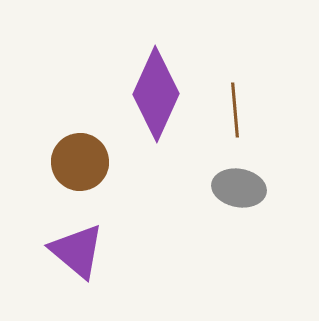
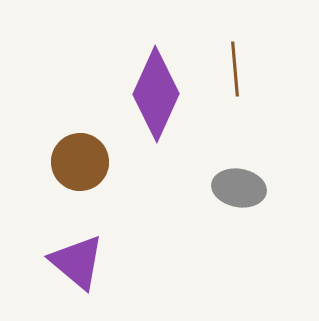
brown line: moved 41 px up
purple triangle: moved 11 px down
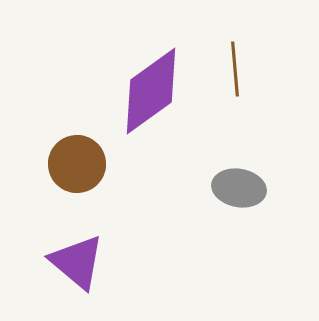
purple diamond: moved 5 px left, 3 px up; rotated 30 degrees clockwise
brown circle: moved 3 px left, 2 px down
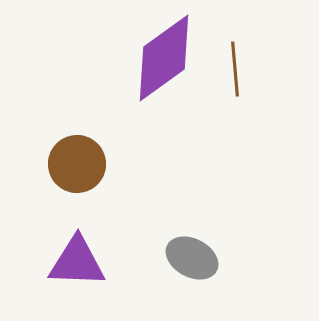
purple diamond: moved 13 px right, 33 px up
gray ellipse: moved 47 px left, 70 px down; rotated 18 degrees clockwise
purple triangle: rotated 38 degrees counterclockwise
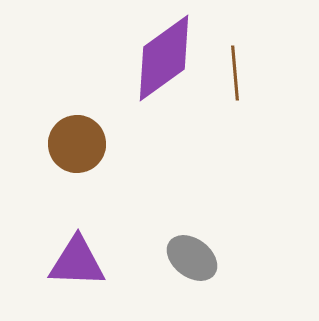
brown line: moved 4 px down
brown circle: moved 20 px up
gray ellipse: rotated 9 degrees clockwise
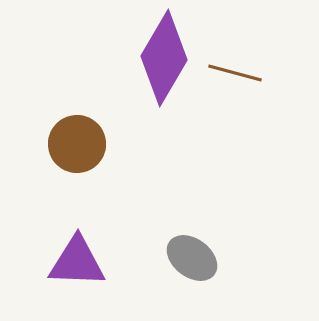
purple diamond: rotated 24 degrees counterclockwise
brown line: rotated 70 degrees counterclockwise
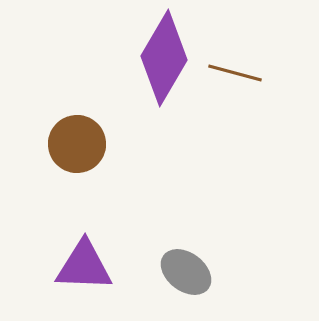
gray ellipse: moved 6 px left, 14 px down
purple triangle: moved 7 px right, 4 px down
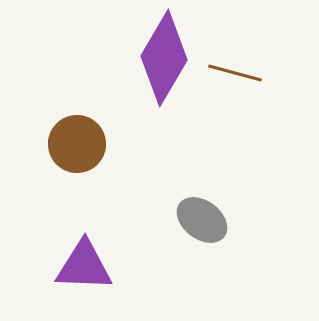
gray ellipse: moved 16 px right, 52 px up
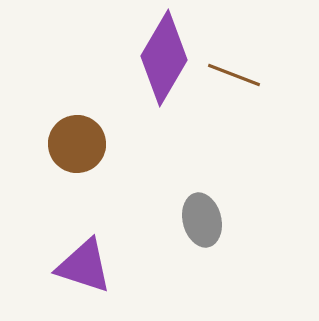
brown line: moved 1 px left, 2 px down; rotated 6 degrees clockwise
gray ellipse: rotated 39 degrees clockwise
purple triangle: rotated 16 degrees clockwise
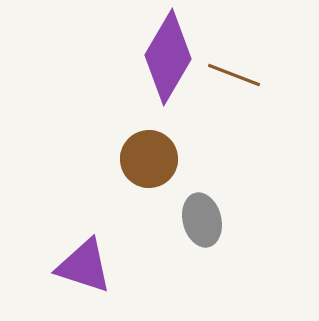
purple diamond: moved 4 px right, 1 px up
brown circle: moved 72 px right, 15 px down
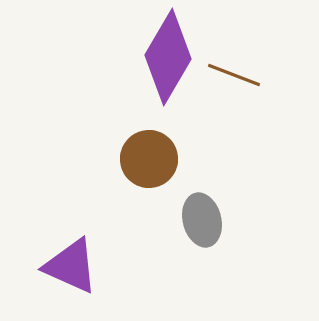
purple triangle: moved 13 px left; rotated 6 degrees clockwise
